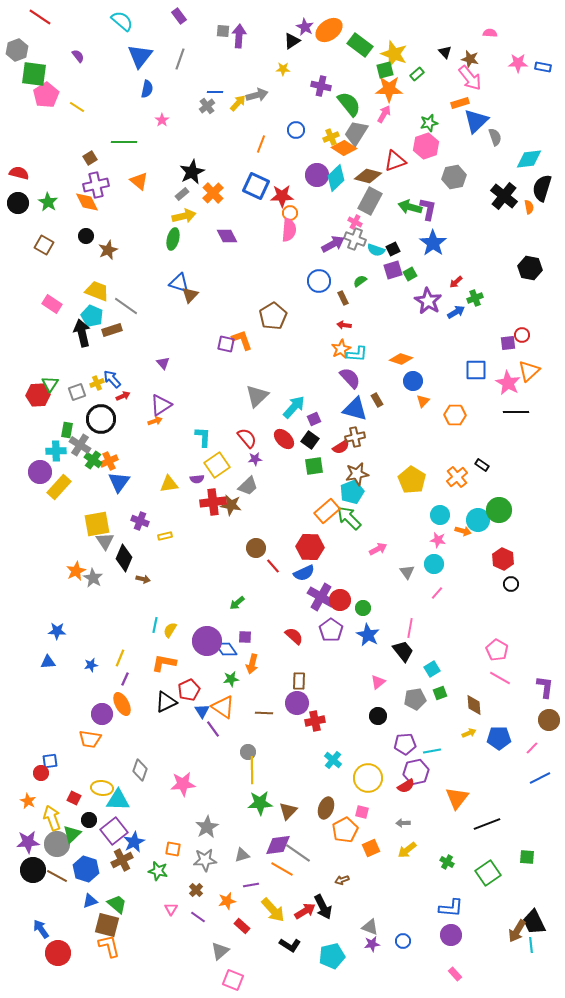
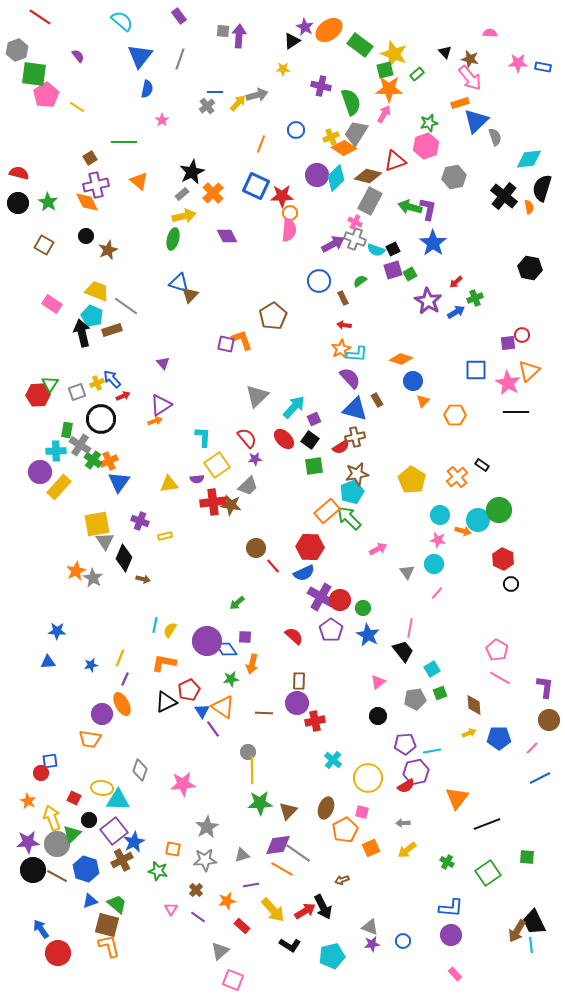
green semicircle at (349, 104): moved 2 px right, 2 px up; rotated 20 degrees clockwise
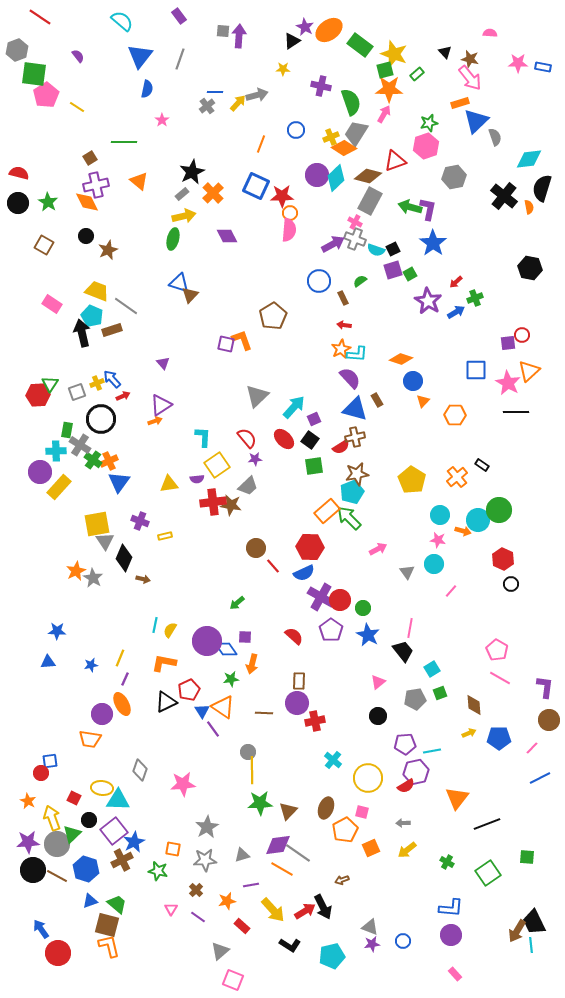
pink line at (437, 593): moved 14 px right, 2 px up
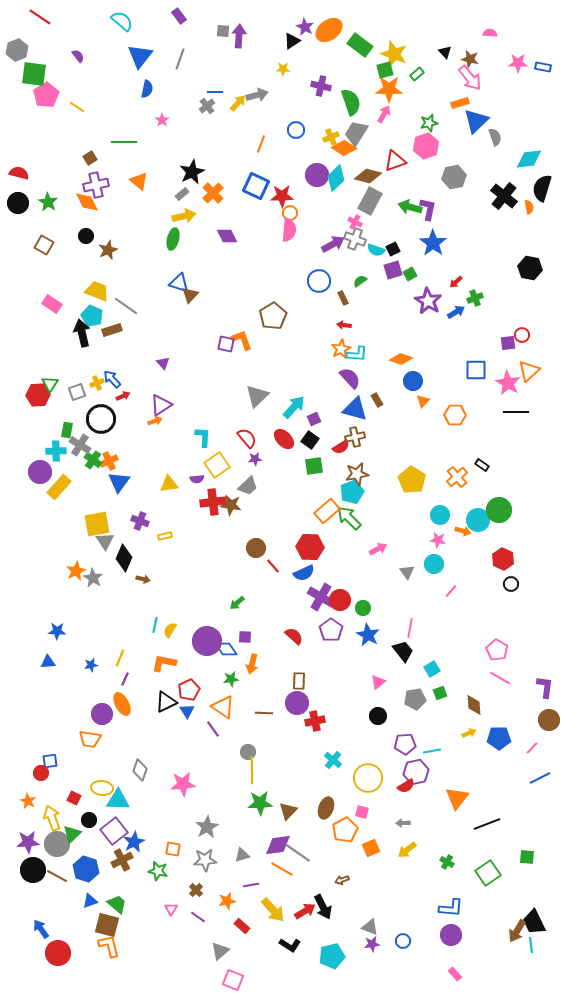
blue triangle at (202, 711): moved 15 px left
